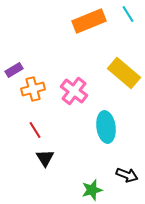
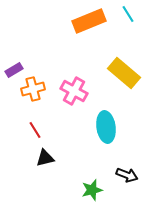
pink cross: rotated 8 degrees counterclockwise
black triangle: rotated 48 degrees clockwise
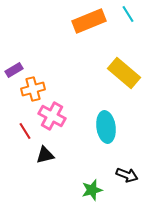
pink cross: moved 22 px left, 25 px down
red line: moved 10 px left, 1 px down
black triangle: moved 3 px up
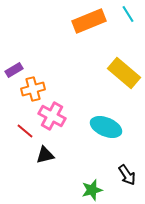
cyan ellipse: rotated 60 degrees counterclockwise
red line: rotated 18 degrees counterclockwise
black arrow: rotated 35 degrees clockwise
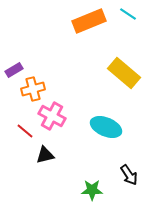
cyan line: rotated 24 degrees counterclockwise
black arrow: moved 2 px right
green star: rotated 15 degrees clockwise
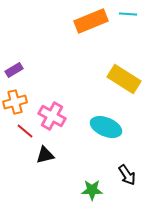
cyan line: rotated 30 degrees counterclockwise
orange rectangle: moved 2 px right
yellow rectangle: moved 6 px down; rotated 8 degrees counterclockwise
orange cross: moved 18 px left, 13 px down
black arrow: moved 2 px left
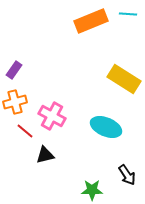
purple rectangle: rotated 24 degrees counterclockwise
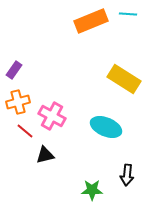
orange cross: moved 3 px right
black arrow: rotated 40 degrees clockwise
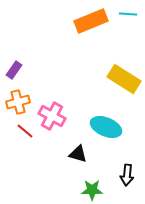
black triangle: moved 33 px right, 1 px up; rotated 30 degrees clockwise
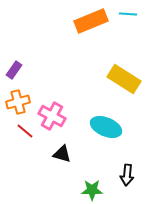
black triangle: moved 16 px left
